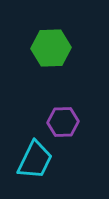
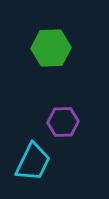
cyan trapezoid: moved 2 px left, 2 px down
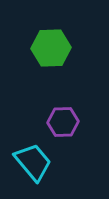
cyan trapezoid: rotated 66 degrees counterclockwise
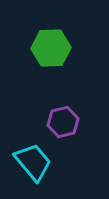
purple hexagon: rotated 12 degrees counterclockwise
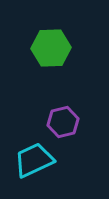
cyan trapezoid: moved 1 px right, 2 px up; rotated 75 degrees counterclockwise
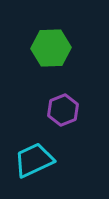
purple hexagon: moved 12 px up; rotated 8 degrees counterclockwise
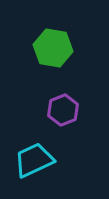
green hexagon: moved 2 px right; rotated 12 degrees clockwise
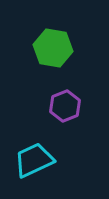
purple hexagon: moved 2 px right, 4 px up
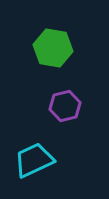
purple hexagon: rotated 8 degrees clockwise
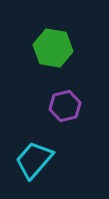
cyan trapezoid: rotated 24 degrees counterclockwise
